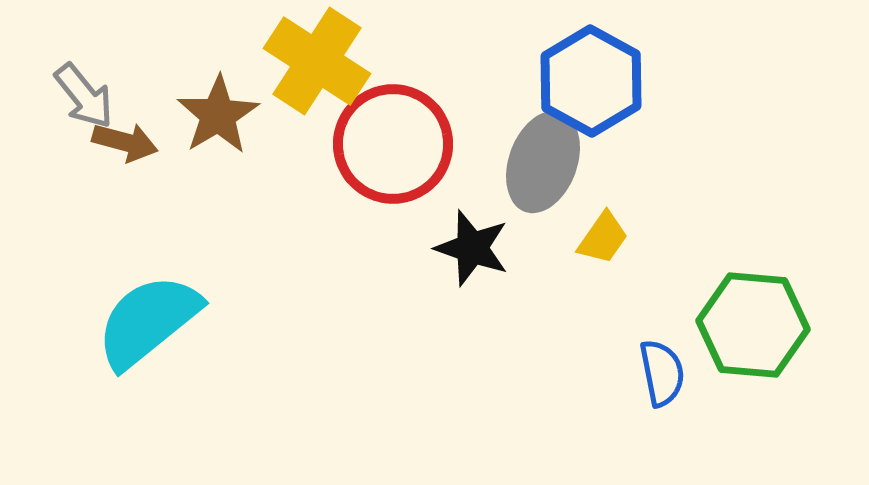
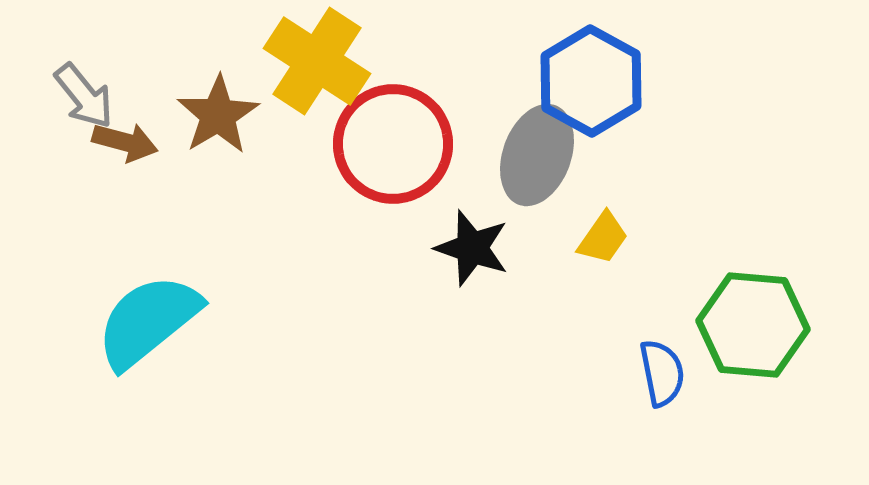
gray ellipse: moved 6 px left, 7 px up
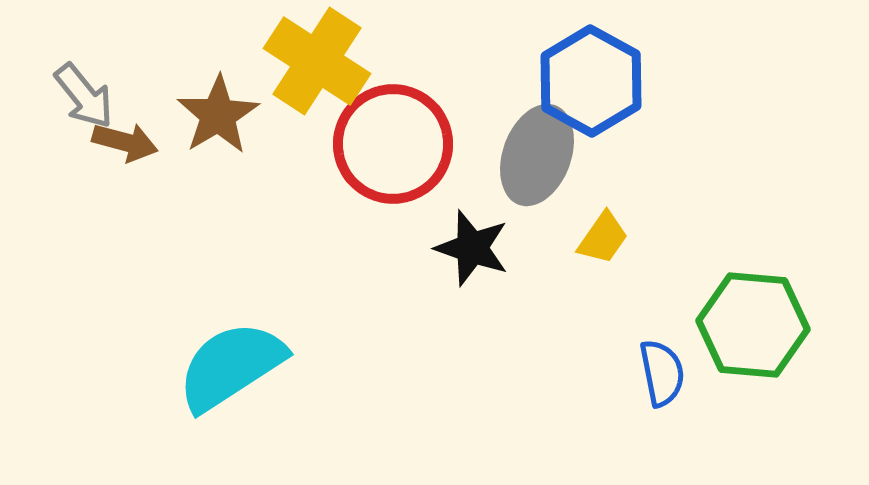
cyan semicircle: moved 83 px right, 45 px down; rotated 6 degrees clockwise
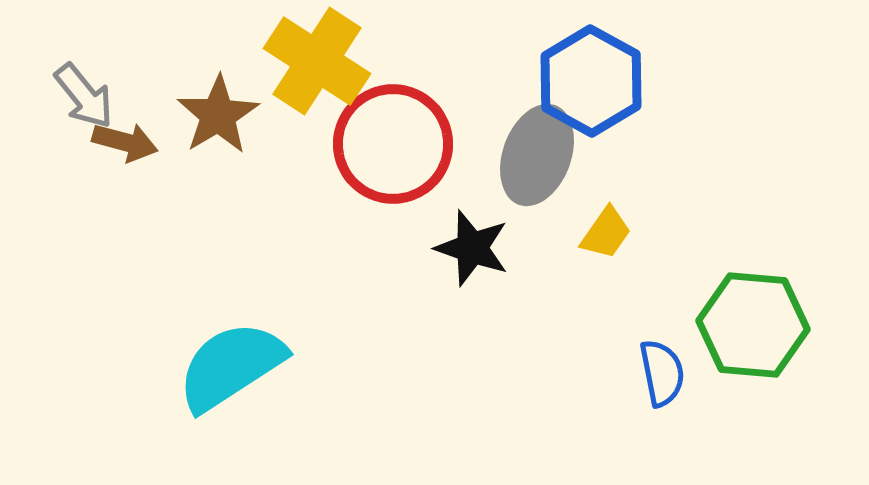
yellow trapezoid: moved 3 px right, 5 px up
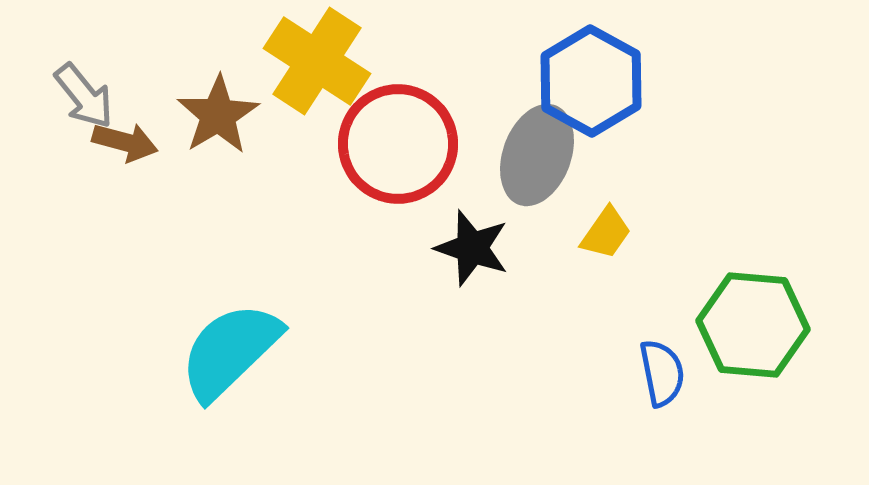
red circle: moved 5 px right
cyan semicircle: moved 1 px left, 15 px up; rotated 11 degrees counterclockwise
